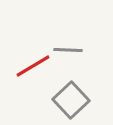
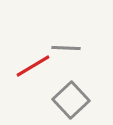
gray line: moved 2 px left, 2 px up
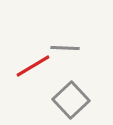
gray line: moved 1 px left
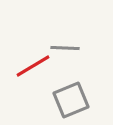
gray square: rotated 21 degrees clockwise
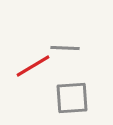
gray square: moved 1 px right, 2 px up; rotated 18 degrees clockwise
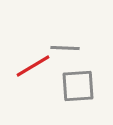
gray square: moved 6 px right, 12 px up
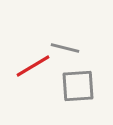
gray line: rotated 12 degrees clockwise
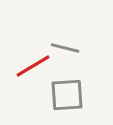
gray square: moved 11 px left, 9 px down
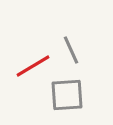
gray line: moved 6 px right, 2 px down; rotated 52 degrees clockwise
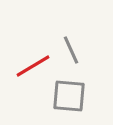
gray square: moved 2 px right, 1 px down; rotated 9 degrees clockwise
